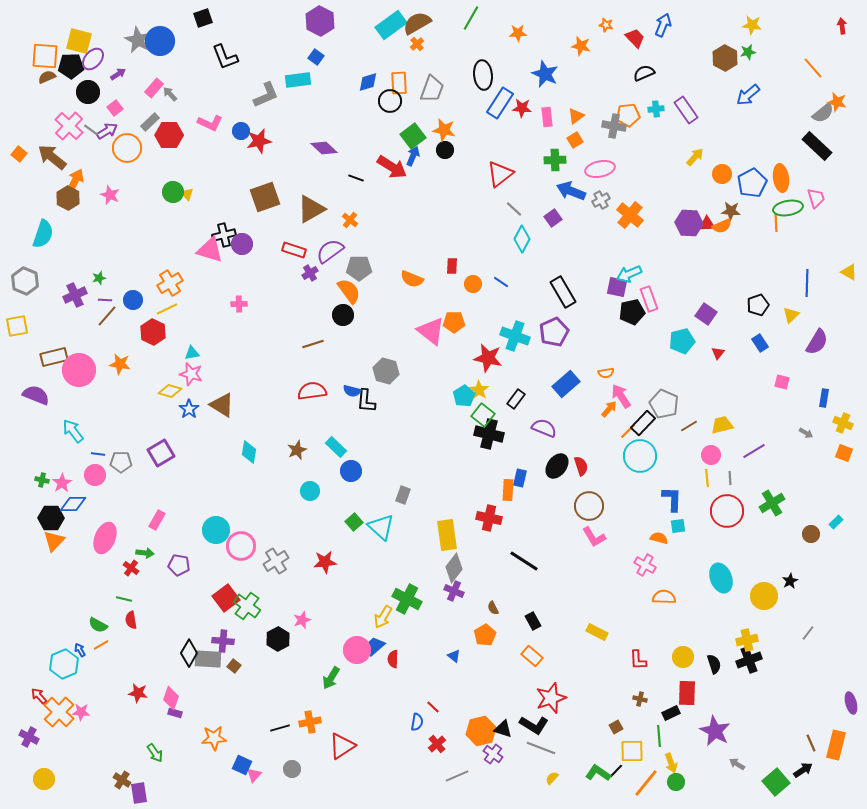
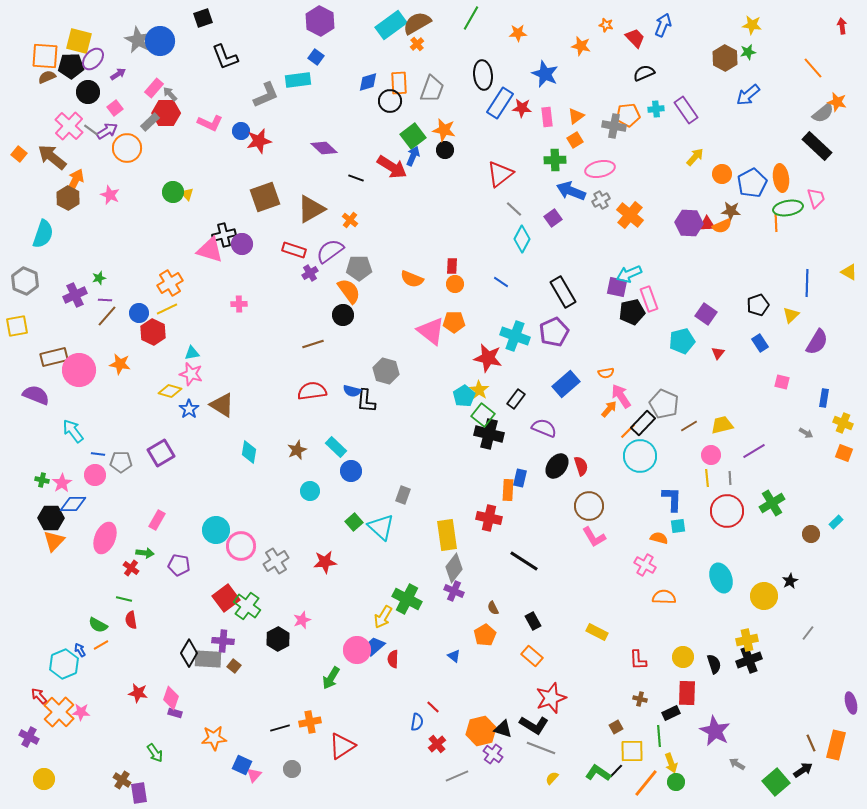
red hexagon at (169, 135): moved 3 px left, 22 px up
orange circle at (473, 284): moved 18 px left
blue circle at (133, 300): moved 6 px right, 13 px down
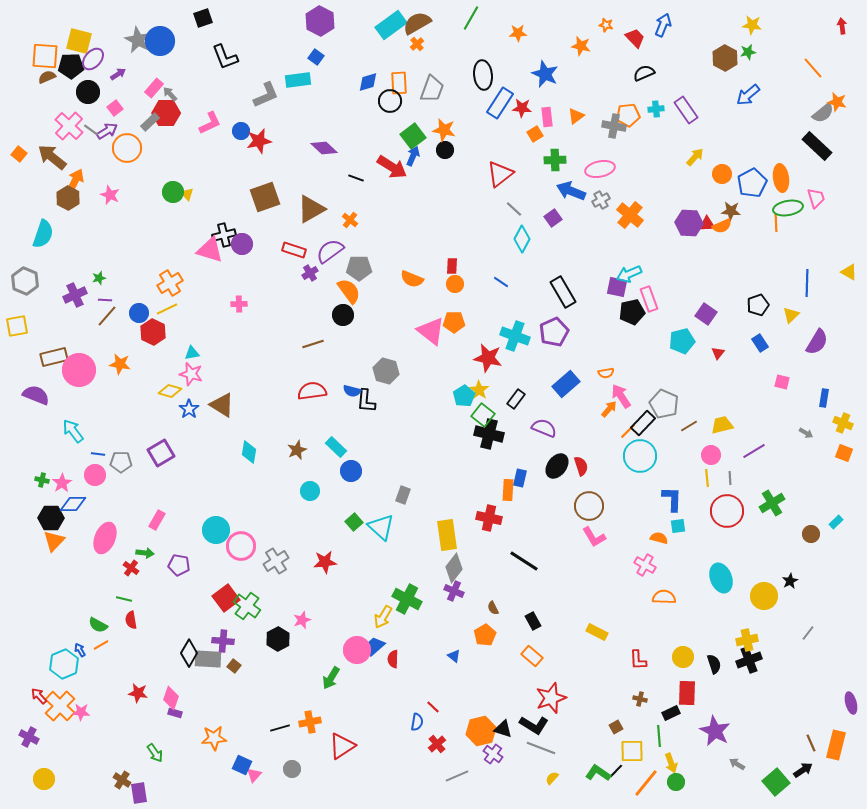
pink L-shape at (210, 123): rotated 50 degrees counterclockwise
orange square at (575, 140): moved 40 px left, 6 px up
orange cross at (59, 712): moved 1 px right, 6 px up
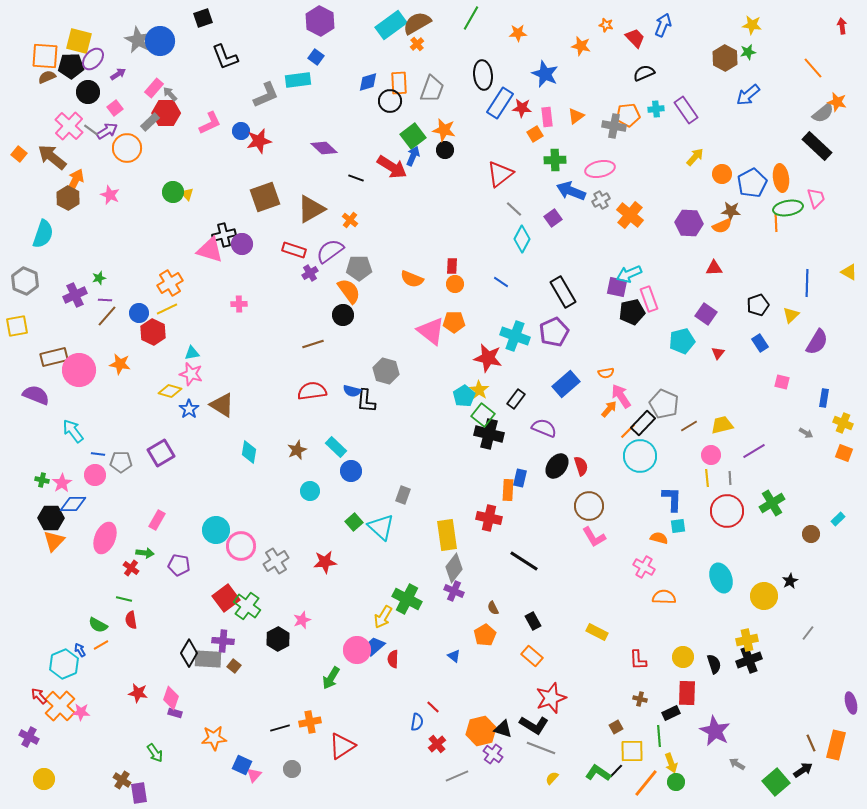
red triangle at (707, 224): moved 7 px right, 44 px down
cyan rectangle at (836, 522): moved 2 px right, 3 px up
pink cross at (645, 565): moved 1 px left, 2 px down
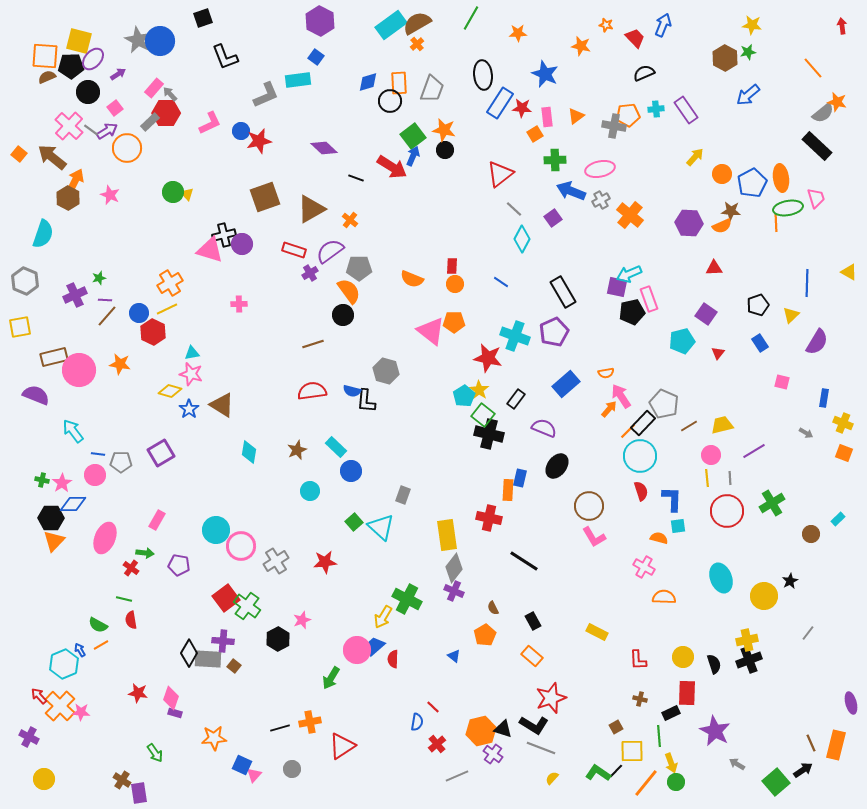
yellow square at (17, 326): moved 3 px right, 1 px down
red semicircle at (581, 466): moved 60 px right, 25 px down
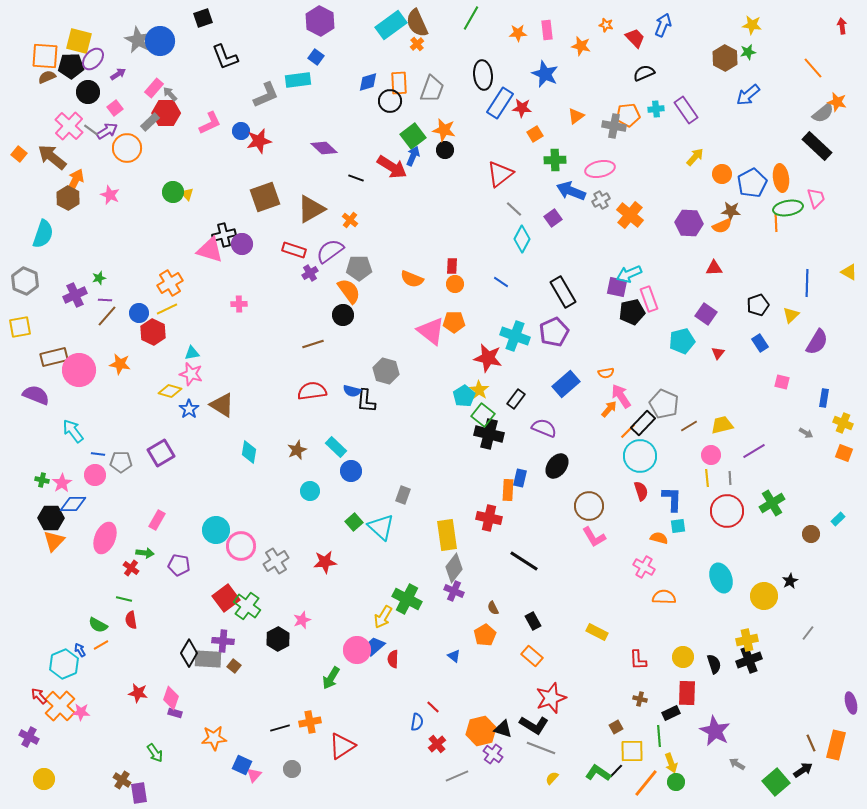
brown semicircle at (417, 23): rotated 84 degrees counterclockwise
pink rectangle at (547, 117): moved 87 px up
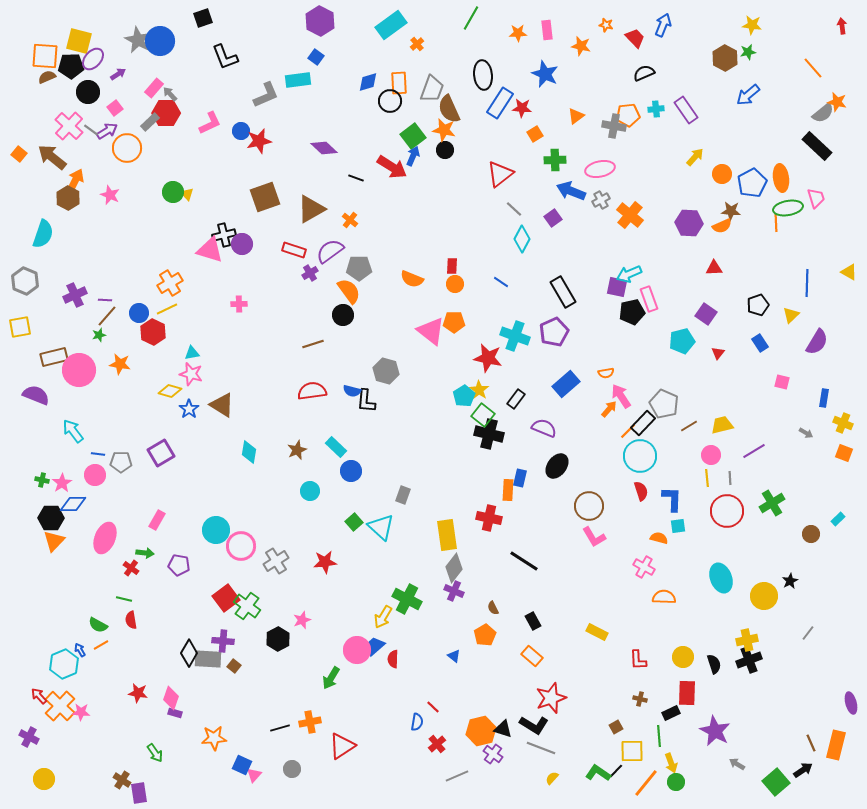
brown semicircle at (417, 23): moved 32 px right, 86 px down
green star at (99, 278): moved 57 px down
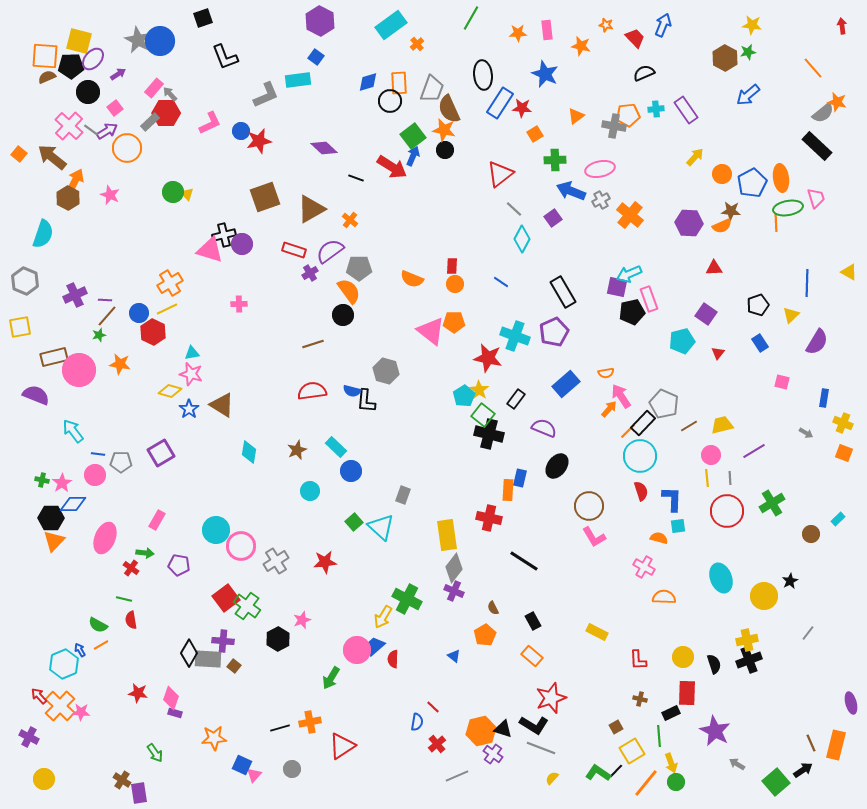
yellow square at (632, 751): rotated 30 degrees counterclockwise
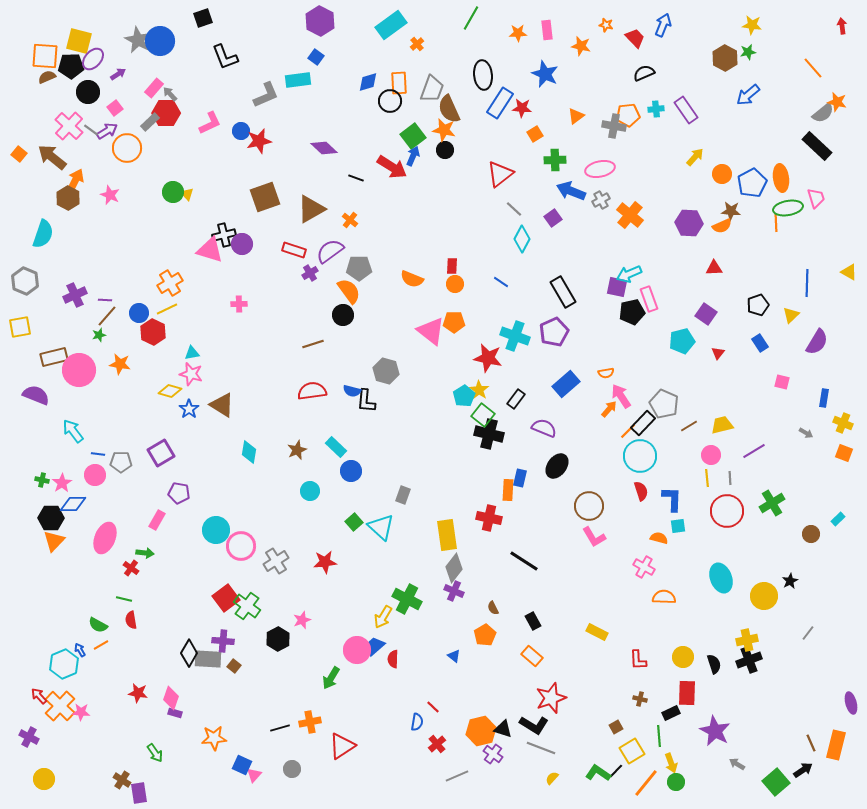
purple pentagon at (179, 565): moved 72 px up
